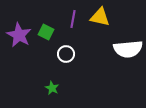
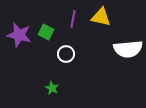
yellow triangle: moved 1 px right
purple star: rotated 15 degrees counterclockwise
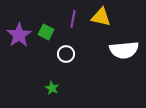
purple star: rotated 25 degrees clockwise
white semicircle: moved 4 px left, 1 px down
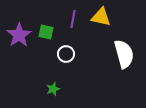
green square: rotated 14 degrees counterclockwise
white semicircle: moved 4 px down; rotated 100 degrees counterclockwise
green star: moved 1 px right, 1 px down; rotated 24 degrees clockwise
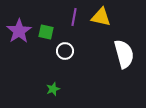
purple line: moved 1 px right, 2 px up
purple star: moved 4 px up
white circle: moved 1 px left, 3 px up
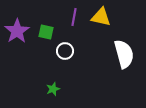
purple star: moved 2 px left
